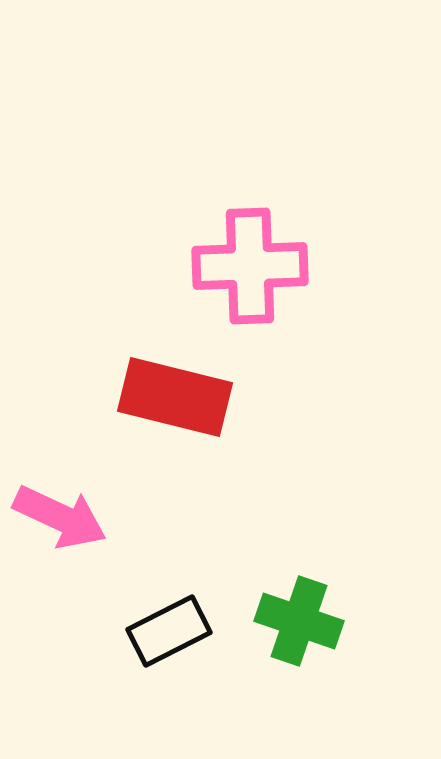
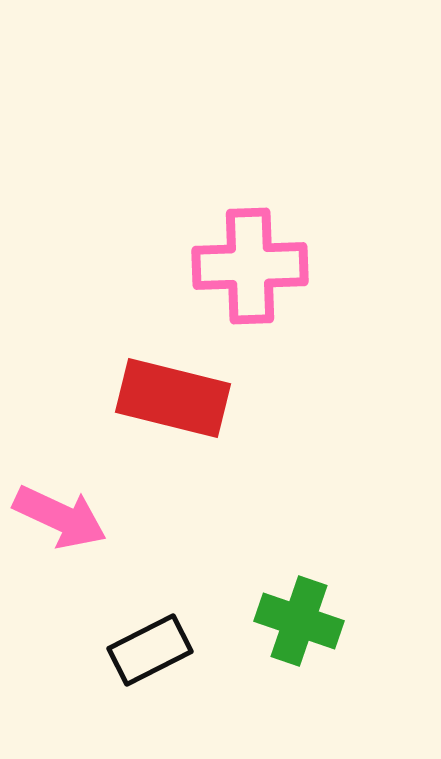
red rectangle: moved 2 px left, 1 px down
black rectangle: moved 19 px left, 19 px down
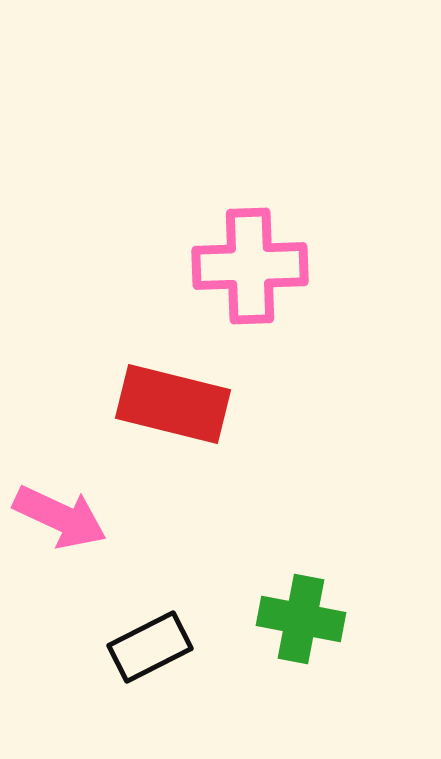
red rectangle: moved 6 px down
green cross: moved 2 px right, 2 px up; rotated 8 degrees counterclockwise
black rectangle: moved 3 px up
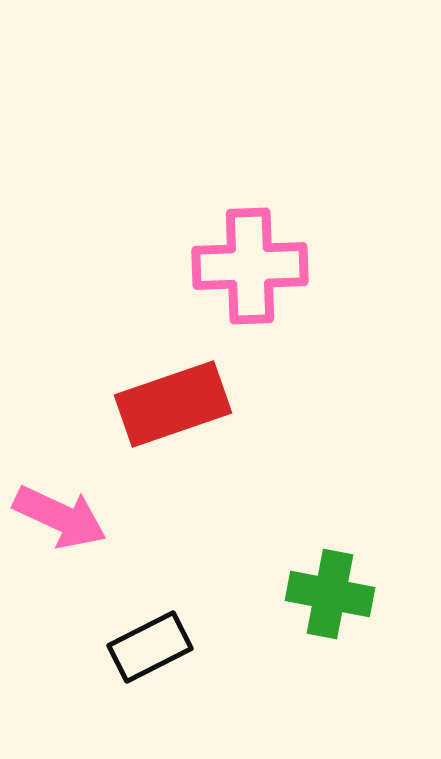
red rectangle: rotated 33 degrees counterclockwise
green cross: moved 29 px right, 25 px up
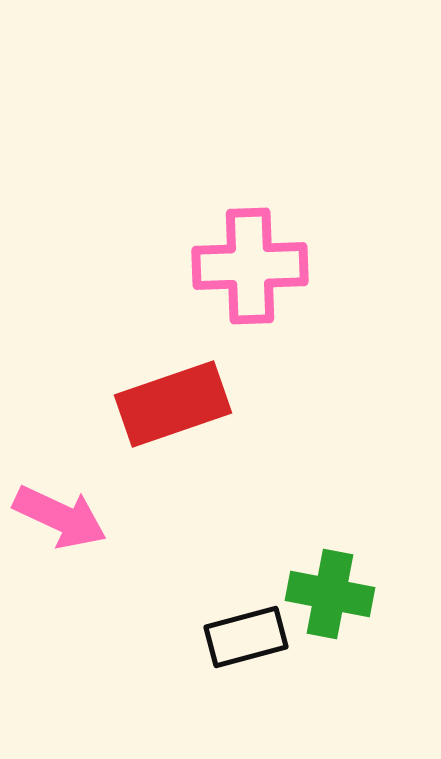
black rectangle: moved 96 px right, 10 px up; rotated 12 degrees clockwise
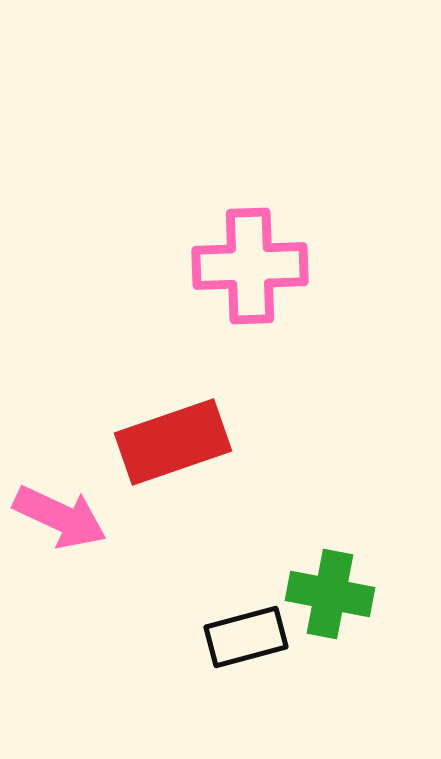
red rectangle: moved 38 px down
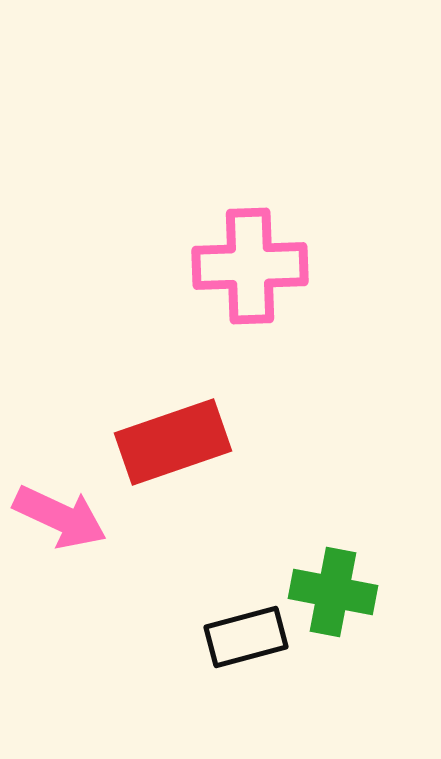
green cross: moved 3 px right, 2 px up
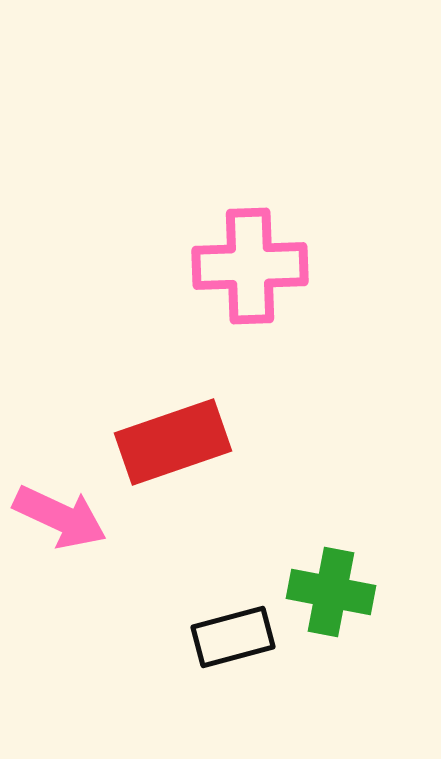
green cross: moved 2 px left
black rectangle: moved 13 px left
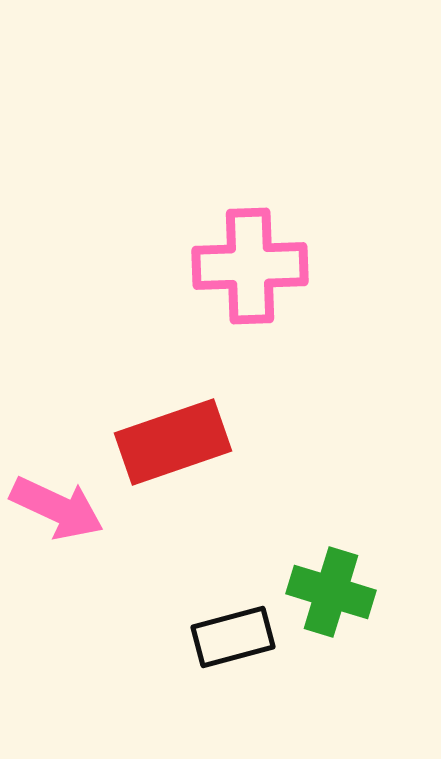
pink arrow: moved 3 px left, 9 px up
green cross: rotated 6 degrees clockwise
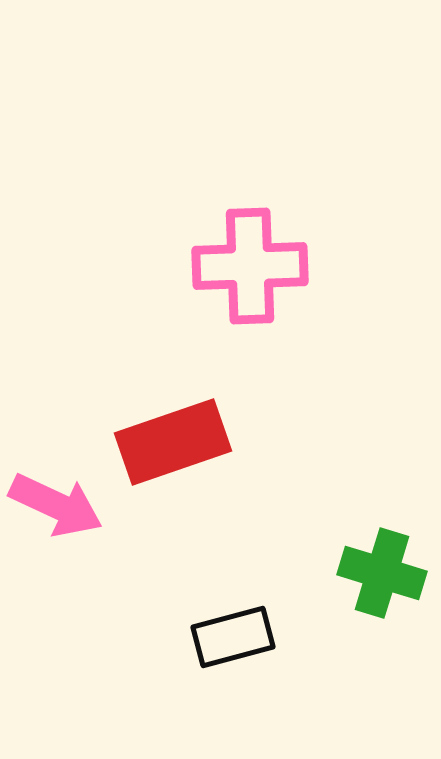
pink arrow: moved 1 px left, 3 px up
green cross: moved 51 px right, 19 px up
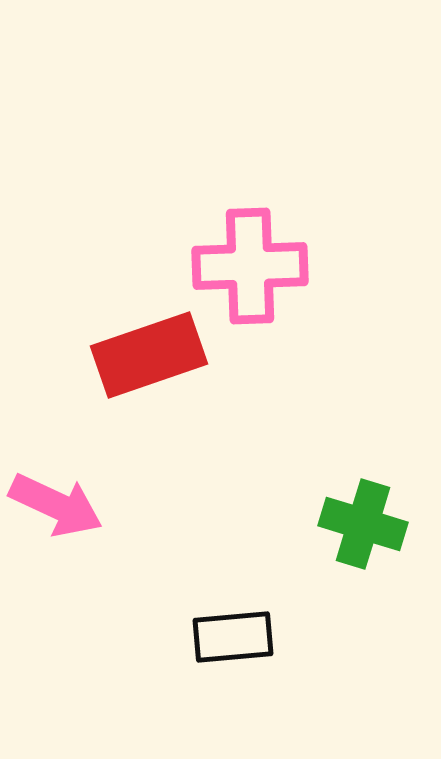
red rectangle: moved 24 px left, 87 px up
green cross: moved 19 px left, 49 px up
black rectangle: rotated 10 degrees clockwise
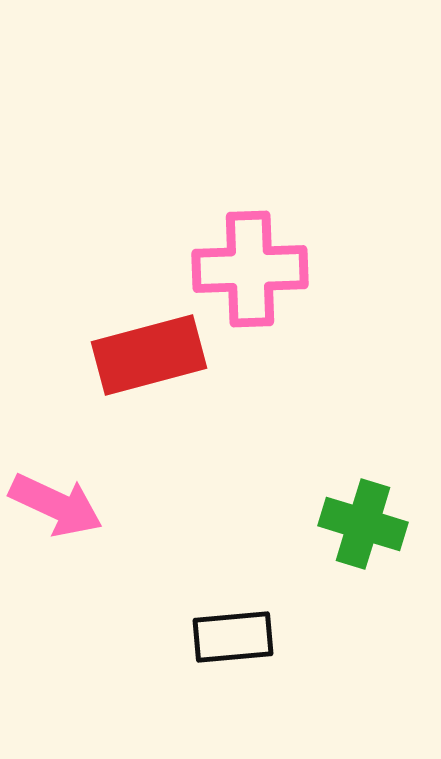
pink cross: moved 3 px down
red rectangle: rotated 4 degrees clockwise
